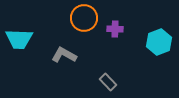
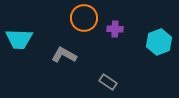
gray rectangle: rotated 12 degrees counterclockwise
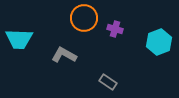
purple cross: rotated 14 degrees clockwise
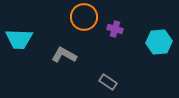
orange circle: moved 1 px up
cyan hexagon: rotated 15 degrees clockwise
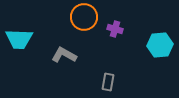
cyan hexagon: moved 1 px right, 3 px down
gray rectangle: rotated 66 degrees clockwise
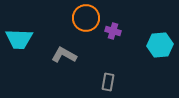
orange circle: moved 2 px right, 1 px down
purple cross: moved 2 px left, 2 px down
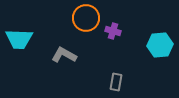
gray rectangle: moved 8 px right
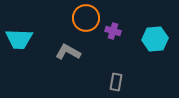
cyan hexagon: moved 5 px left, 6 px up
gray L-shape: moved 4 px right, 3 px up
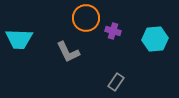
gray L-shape: rotated 145 degrees counterclockwise
gray rectangle: rotated 24 degrees clockwise
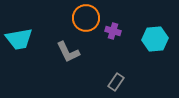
cyan trapezoid: rotated 12 degrees counterclockwise
